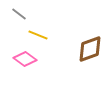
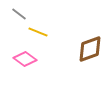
yellow line: moved 3 px up
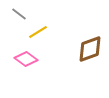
yellow line: rotated 54 degrees counterclockwise
pink diamond: moved 1 px right
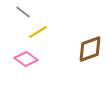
gray line: moved 4 px right, 2 px up
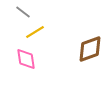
yellow line: moved 3 px left
pink diamond: rotated 45 degrees clockwise
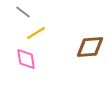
yellow line: moved 1 px right, 1 px down
brown diamond: moved 2 px up; rotated 16 degrees clockwise
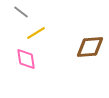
gray line: moved 2 px left
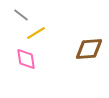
gray line: moved 3 px down
brown diamond: moved 1 px left, 2 px down
